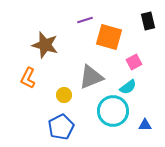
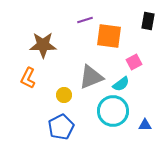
black rectangle: rotated 24 degrees clockwise
orange square: moved 1 px up; rotated 8 degrees counterclockwise
brown star: moved 2 px left; rotated 16 degrees counterclockwise
cyan semicircle: moved 7 px left, 3 px up
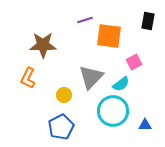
gray triangle: rotated 24 degrees counterclockwise
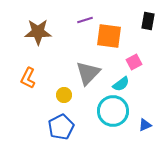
brown star: moved 5 px left, 13 px up
gray triangle: moved 3 px left, 4 px up
blue triangle: rotated 24 degrees counterclockwise
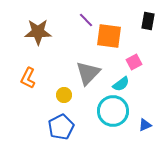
purple line: moved 1 px right; rotated 63 degrees clockwise
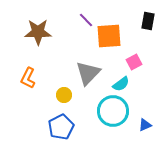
orange square: rotated 12 degrees counterclockwise
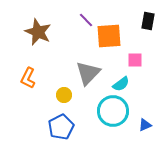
brown star: rotated 24 degrees clockwise
pink square: moved 1 px right, 2 px up; rotated 28 degrees clockwise
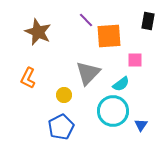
blue triangle: moved 4 px left; rotated 32 degrees counterclockwise
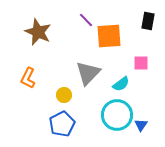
pink square: moved 6 px right, 3 px down
cyan circle: moved 4 px right, 4 px down
blue pentagon: moved 1 px right, 3 px up
